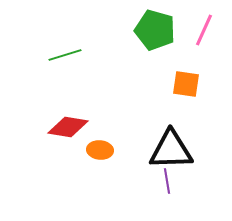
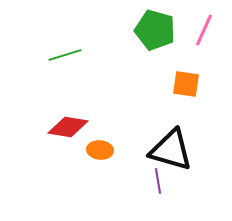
black triangle: rotated 18 degrees clockwise
purple line: moved 9 px left
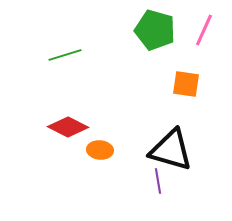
red diamond: rotated 18 degrees clockwise
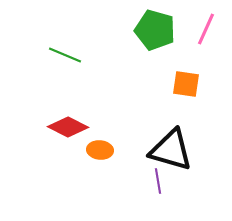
pink line: moved 2 px right, 1 px up
green line: rotated 40 degrees clockwise
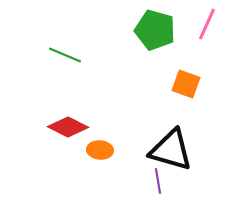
pink line: moved 1 px right, 5 px up
orange square: rotated 12 degrees clockwise
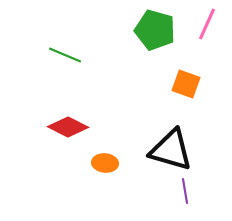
orange ellipse: moved 5 px right, 13 px down
purple line: moved 27 px right, 10 px down
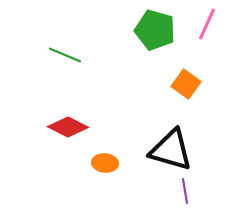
orange square: rotated 16 degrees clockwise
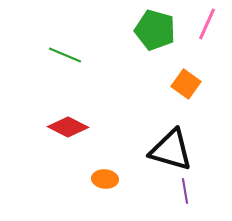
orange ellipse: moved 16 px down
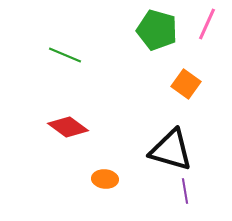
green pentagon: moved 2 px right
red diamond: rotated 9 degrees clockwise
